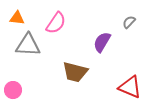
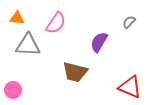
purple semicircle: moved 3 px left
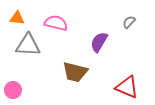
pink semicircle: rotated 110 degrees counterclockwise
red triangle: moved 3 px left
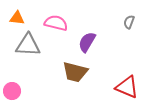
gray semicircle: rotated 24 degrees counterclockwise
purple semicircle: moved 12 px left
pink circle: moved 1 px left, 1 px down
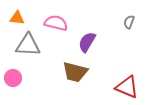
pink circle: moved 1 px right, 13 px up
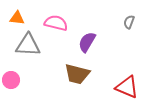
brown trapezoid: moved 2 px right, 2 px down
pink circle: moved 2 px left, 2 px down
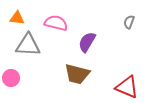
pink circle: moved 2 px up
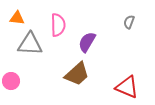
pink semicircle: moved 2 px right, 2 px down; rotated 75 degrees clockwise
gray triangle: moved 2 px right, 1 px up
brown trapezoid: rotated 56 degrees counterclockwise
pink circle: moved 3 px down
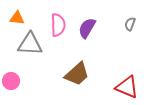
gray semicircle: moved 1 px right, 2 px down
purple semicircle: moved 14 px up
